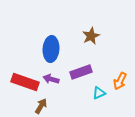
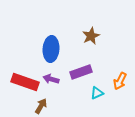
cyan triangle: moved 2 px left
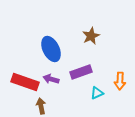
blue ellipse: rotated 30 degrees counterclockwise
orange arrow: rotated 24 degrees counterclockwise
brown arrow: rotated 42 degrees counterclockwise
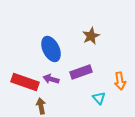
orange arrow: rotated 12 degrees counterclockwise
cyan triangle: moved 2 px right, 5 px down; rotated 48 degrees counterclockwise
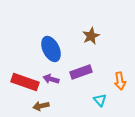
cyan triangle: moved 1 px right, 2 px down
brown arrow: rotated 91 degrees counterclockwise
